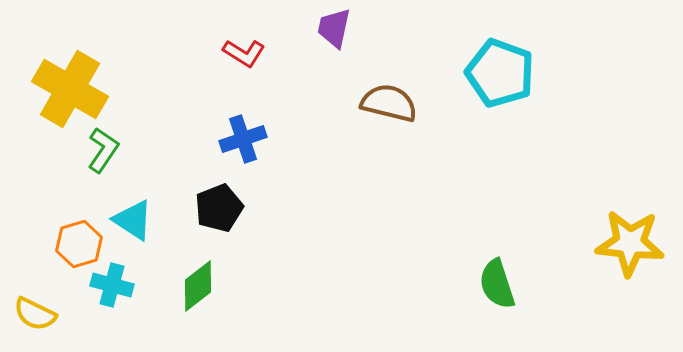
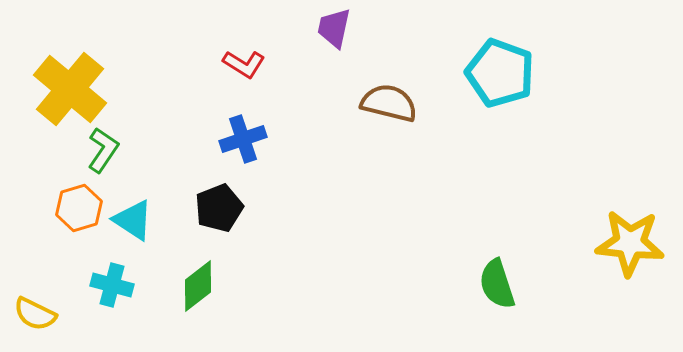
red L-shape: moved 11 px down
yellow cross: rotated 10 degrees clockwise
orange hexagon: moved 36 px up
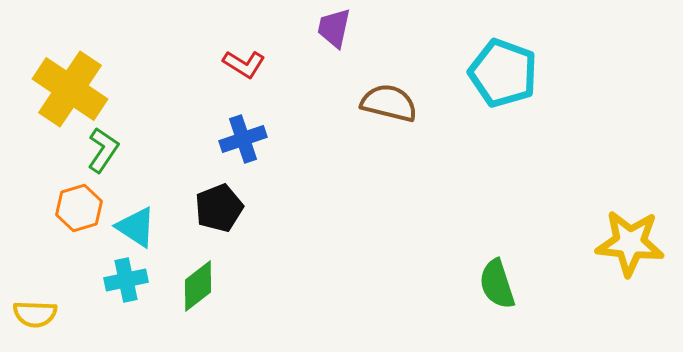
cyan pentagon: moved 3 px right
yellow cross: rotated 6 degrees counterclockwise
cyan triangle: moved 3 px right, 7 px down
cyan cross: moved 14 px right, 5 px up; rotated 27 degrees counterclockwise
yellow semicircle: rotated 24 degrees counterclockwise
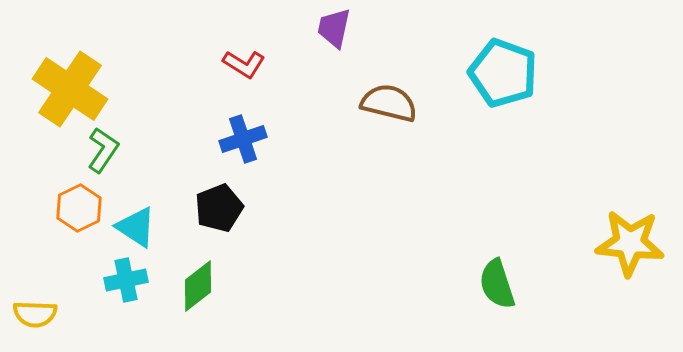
orange hexagon: rotated 9 degrees counterclockwise
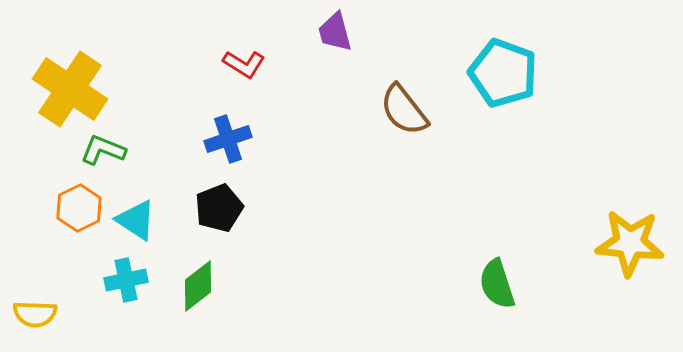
purple trapezoid: moved 1 px right, 4 px down; rotated 27 degrees counterclockwise
brown semicircle: moved 15 px right, 7 px down; rotated 142 degrees counterclockwise
blue cross: moved 15 px left
green L-shape: rotated 102 degrees counterclockwise
cyan triangle: moved 7 px up
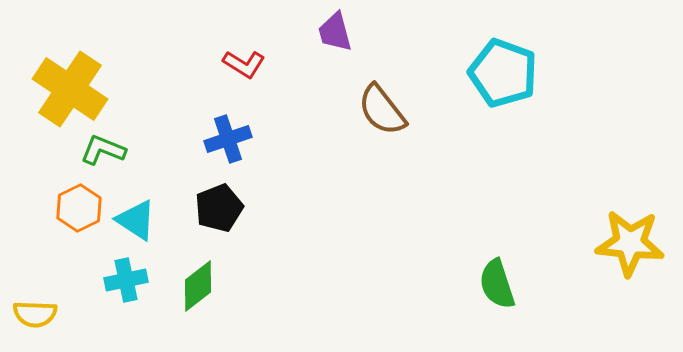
brown semicircle: moved 22 px left
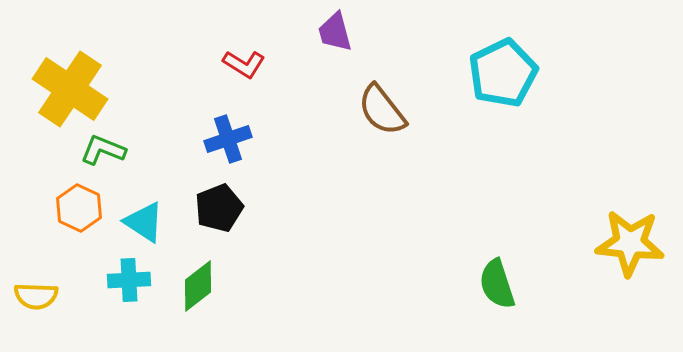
cyan pentagon: rotated 26 degrees clockwise
orange hexagon: rotated 9 degrees counterclockwise
cyan triangle: moved 8 px right, 2 px down
cyan cross: moved 3 px right; rotated 9 degrees clockwise
yellow semicircle: moved 1 px right, 18 px up
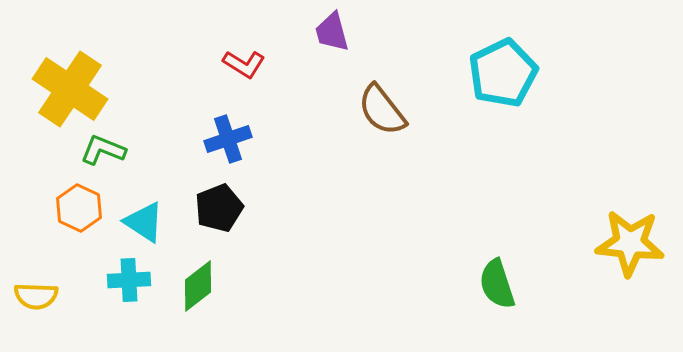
purple trapezoid: moved 3 px left
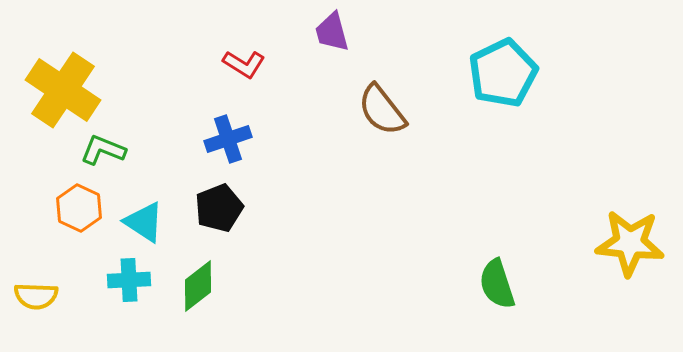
yellow cross: moved 7 px left, 1 px down
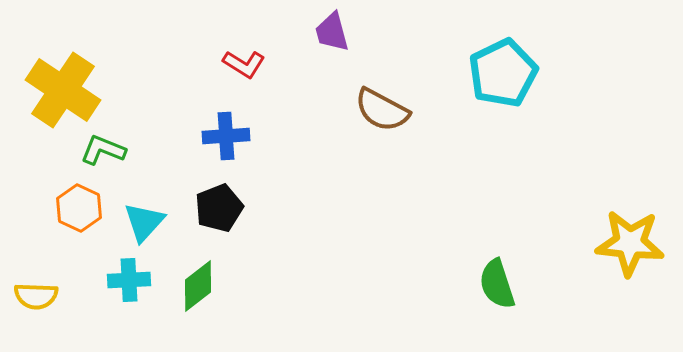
brown semicircle: rotated 24 degrees counterclockwise
blue cross: moved 2 px left, 3 px up; rotated 15 degrees clockwise
cyan triangle: rotated 39 degrees clockwise
